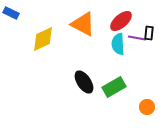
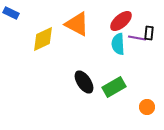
orange triangle: moved 6 px left
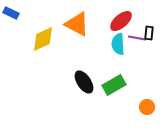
green rectangle: moved 2 px up
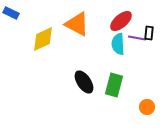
green rectangle: rotated 45 degrees counterclockwise
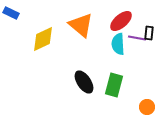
orange triangle: moved 4 px right, 1 px down; rotated 12 degrees clockwise
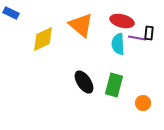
red ellipse: moved 1 px right; rotated 55 degrees clockwise
orange circle: moved 4 px left, 4 px up
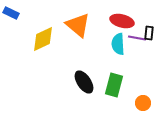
orange triangle: moved 3 px left
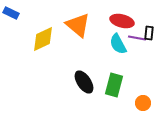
cyan semicircle: rotated 25 degrees counterclockwise
